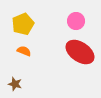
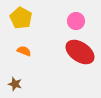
yellow pentagon: moved 2 px left, 6 px up; rotated 20 degrees counterclockwise
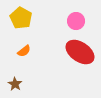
orange semicircle: rotated 120 degrees clockwise
brown star: rotated 16 degrees clockwise
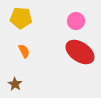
yellow pentagon: rotated 25 degrees counterclockwise
orange semicircle: rotated 80 degrees counterclockwise
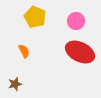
yellow pentagon: moved 14 px right, 1 px up; rotated 20 degrees clockwise
red ellipse: rotated 8 degrees counterclockwise
brown star: rotated 24 degrees clockwise
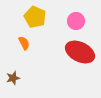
orange semicircle: moved 8 px up
brown star: moved 2 px left, 6 px up
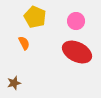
red ellipse: moved 3 px left
brown star: moved 1 px right, 5 px down
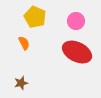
brown star: moved 7 px right
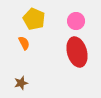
yellow pentagon: moved 1 px left, 2 px down
red ellipse: rotated 48 degrees clockwise
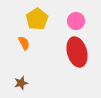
yellow pentagon: moved 3 px right; rotated 15 degrees clockwise
